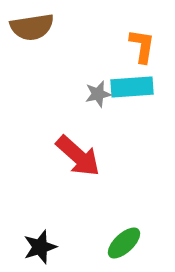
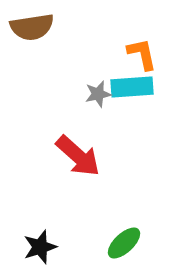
orange L-shape: moved 8 px down; rotated 21 degrees counterclockwise
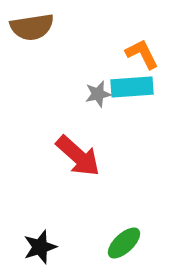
orange L-shape: rotated 15 degrees counterclockwise
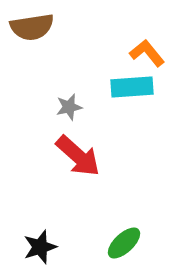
orange L-shape: moved 5 px right, 1 px up; rotated 12 degrees counterclockwise
gray star: moved 29 px left, 13 px down
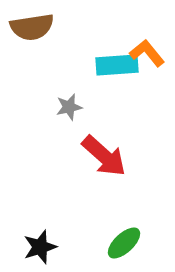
cyan rectangle: moved 15 px left, 22 px up
red arrow: moved 26 px right
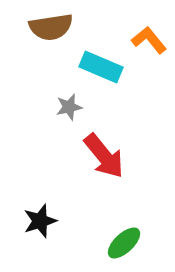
brown semicircle: moved 19 px right
orange L-shape: moved 2 px right, 13 px up
cyan rectangle: moved 16 px left, 2 px down; rotated 27 degrees clockwise
red arrow: rotated 9 degrees clockwise
black star: moved 26 px up
